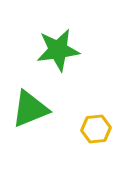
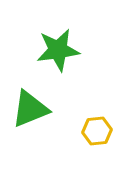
yellow hexagon: moved 1 px right, 2 px down
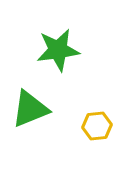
yellow hexagon: moved 5 px up
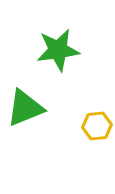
green triangle: moved 5 px left, 1 px up
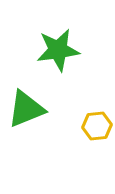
green triangle: moved 1 px right, 1 px down
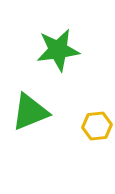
green triangle: moved 4 px right, 3 px down
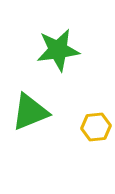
yellow hexagon: moved 1 px left, 1 px down
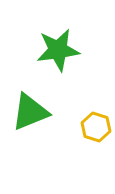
yellow hexagon: rotated 24 degrees clockwise
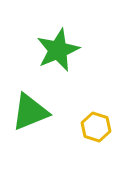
green star: rotated 15 degrees counterclockwise
